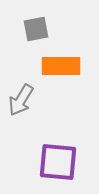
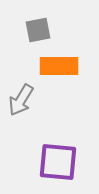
gray square: moved 2 px right, 1 px down
orange rectangle: moved 2 px left
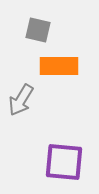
gray square: rotated 24 degrees clockwise
purple square: moved 6 px right
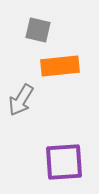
orange rectangle: moved 1 px right; rotated 6 degrees counterclockwise
purple square: rotated 9 degrees counterclockwise
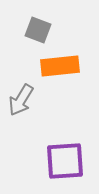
gray square: rotated 8 degrees clockwise
purple square: moved 1 px right, 1 px up
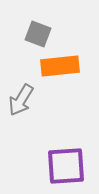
gray square: moved 4 px down
purple square: moved 1 px right, 5 px down
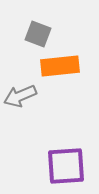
gray arrow: moved 1 px left, 4 px up; rotated 36 degrees clockwise
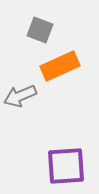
gray square: moved 2 px right, 4 px up
orange rectangle: rotated 18 degrees counterclockwise
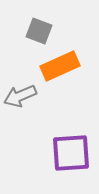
gray square: moved 1 px left, 1 px down
purple square: moved 5 px right, 13 px up
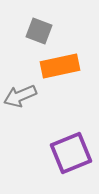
orange rectangle: rotated 12 degrees clockwise
purple square: rotated 18 degrees counterclockwise
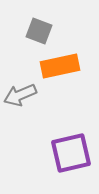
gray arrow: moved 1 px up
purple square: rotated 9 degrees clockwise
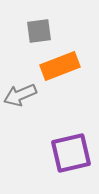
gray square: rotated 28 degrees counterclockwise
orange rectangle: rotated 9 degrees counterclockwise
